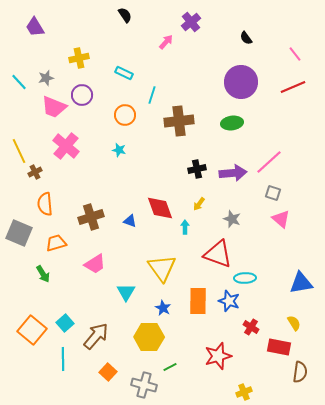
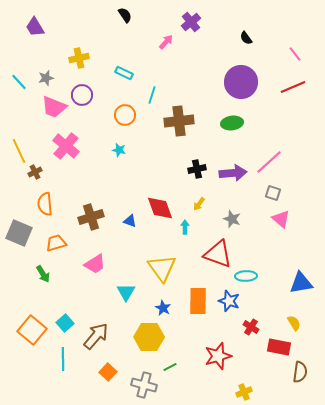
cyan ellipse at (245, 278): moved 1 px right, 2 px up
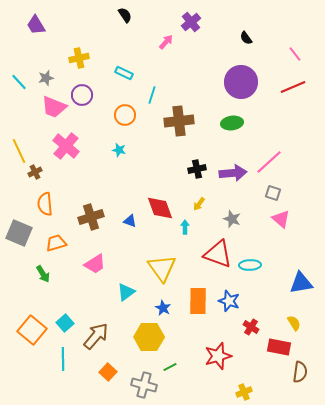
purple trapezoid at (35, 27): moved 1 px right, 2 px up
cyan ellipse at (246, 276): moved 4 px right, 11 px up
cyan triangle at (126, 292): rotated 24 degrees clockwise
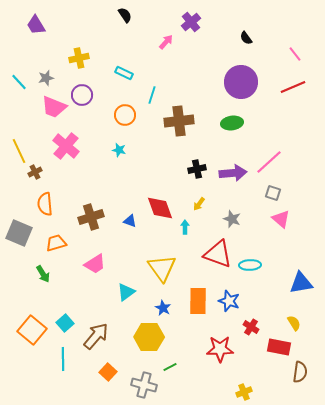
red star at (218, 356): moved 2 px right, 7 px up; rotated 16 degrees clockwise
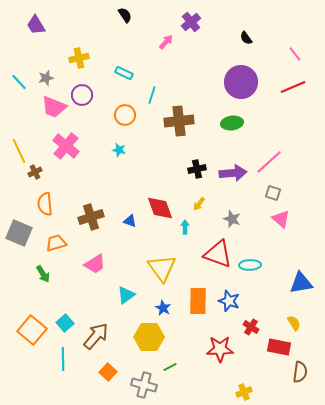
cyan triangle at (126, 292): moved 3 px down
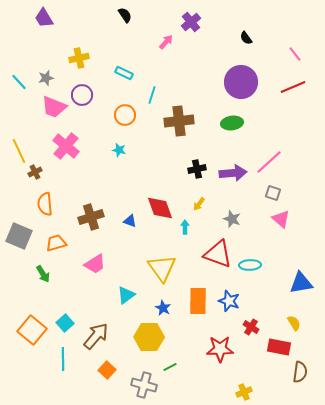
purple trapezoid at (36, 25): moved 8 px right, 7 px up
gray square at (19, 233): moved 3 px down
orange square at (108, 372): moved 1 px left, 2 px up
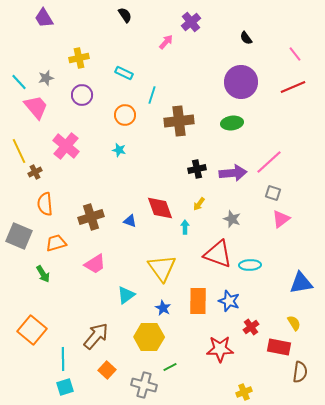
pink trapezoid at (54, 107): moved 18 px left; rotated 152 degrees counterclockwise
pink triangle at (281, 219): rotated 42 degrees clockwise
cyan square at (65, 323): moved 64 px down; rotated 24 degrees clockwise
red cross at (251, 327): rotated 21 degrees clockwise
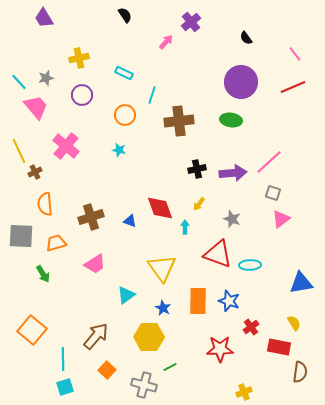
green ellipse at (232, 123): moved 1 px left, 3 px up; rotated 15 degrees clockwise
gray square at (19, 236): moved 2 px right; rotated 20 degrees counterclockwise
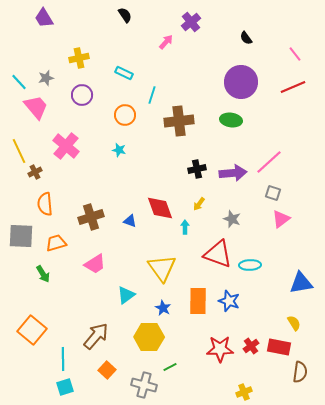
red cross at (251, 327): moved 19 px down
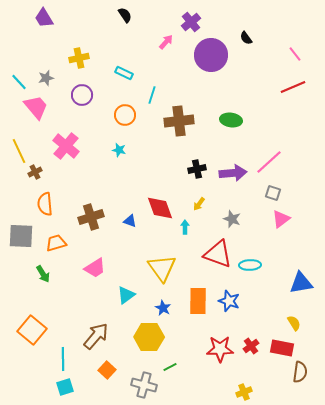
purple circle at (241, 82): moved 30 px left, 27 px up
pink trapezoid at (95, 264): moved 4 px down
red rectangle at (279, 347): moved 3 px right, 1 px down
